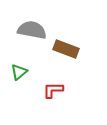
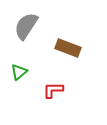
gray semicircle: moved 6 px left, 4 px up; rotated 68 degrees counterclockwise
brown rectangle: moved 2 px right, 1 px up
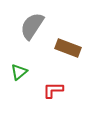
gray semicircle: moved 6 px right
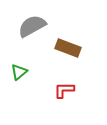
gray semicircle: rotated 28 degrees clockwise
red L-shape: moved 11 px right
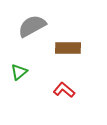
brown rectangle: rotated 20 degrees counterclockwise
red L-shape: rotated 40 degrees clockwise
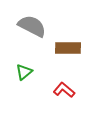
gray semicircle: rotated 56 degrees clockwise
green triangle: moved 5 px right
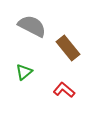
brown rectangle: rotated 50 degrees clockwise
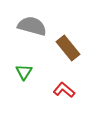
gray semicircle: rotated 12 degrees counterclockwise
green triangle: rotated 18 degrees counterclockwise
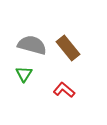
gray semicircle: moved 19 px down
green triangle: moved 2 px down
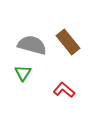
brown rectangle: moved 6 px up
green triangle: moved 1 px left, 1 px up
